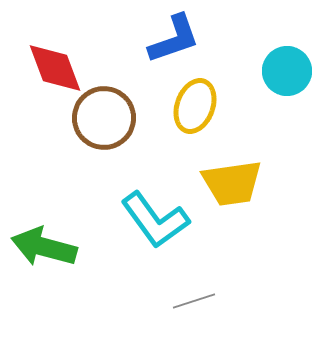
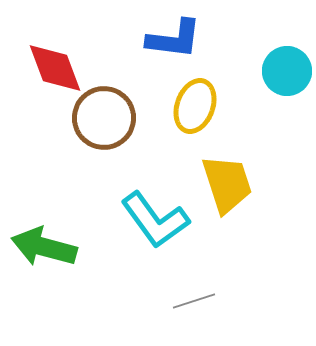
blue L-shape: rotated 26 degrees clockwise
yellow trapezoid: moved 5 px left, 1 px down; rotated 100 degrees counterclockwise
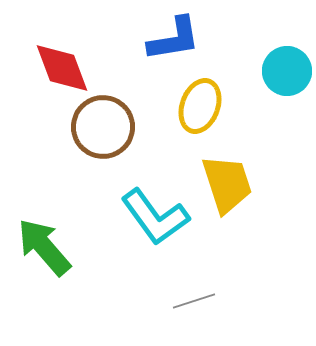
blue L-shape: rotated 16 degrees counterclockwise
red diamond: moved 7 px right
yellow ellipse: moved 5 px right
brown circle: moved 1 px left, 9 px down
cyan L-shape: moved 3 px up
green arrow: rotated 34 degrees clockwise
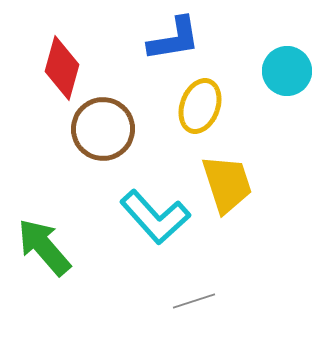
red diamond: rotated 36 degrees clockwise
brown circle: moved 2 px down
cyan L-shape: rotated 6 degrees counterclockwise
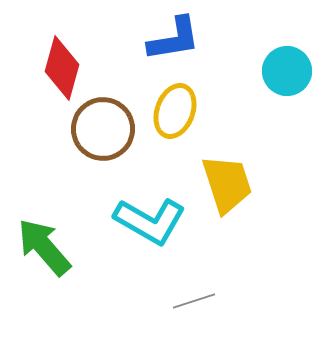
yellow ellipse: moved 25 px left, 5 px down
cyan L-shape: moved 5 px left, 4 px down; rotated 18 degrees counterclockwise
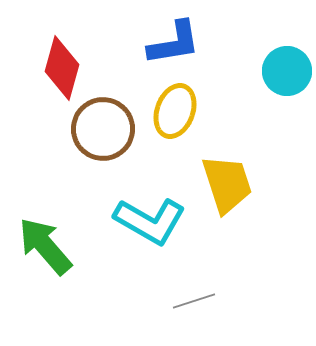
blue L-shape: moved 4 px down
green arrow: moved 1 px right, 1 px up
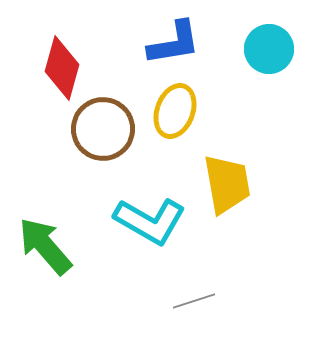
cyan circle: moved 18 px left, 22 px up
yellow trapezoid: rotated 8 degrees clockwise
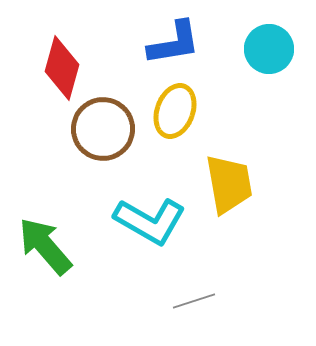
yellow trapezoid: moved 2 px right
